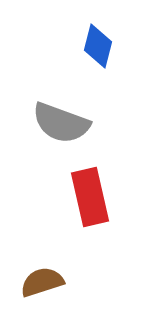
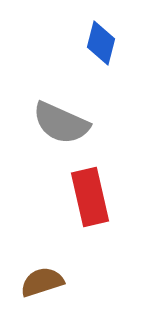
blue diamond: moved 3 px right, 3 px up
gray semicircle: rotated 4 degrees clockwise
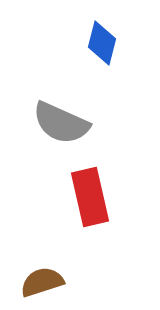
blue diamond: moved 1 px right
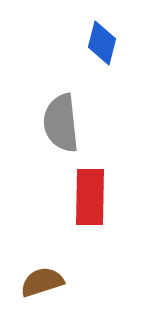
gray semicircle: rotated 60 degrees clockwise
red rectangle: rotated 14 degrees clockwise
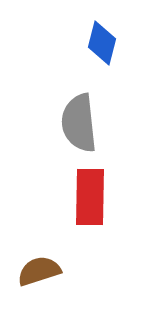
gray semicircle: moved 18 px right
brown semicircle: moved 3 px left, 11 px up
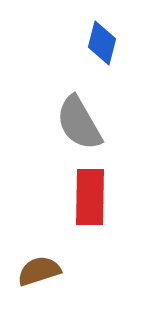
gray semicircle: rotated 24 degrees counterclockwise
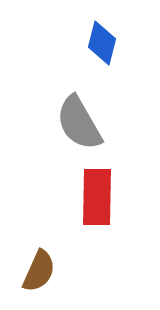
red rectangle: moved 7 px right
brown semicircle: rotated 132 degrees clockwise
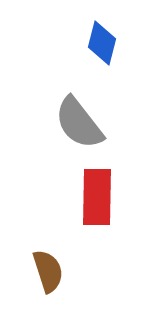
gray semicircle: rotated 8 degrees counterclockwise
brown semicircle: moved 9 px right; rotated 42 degrees counterclockwise
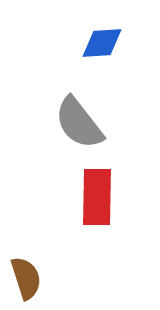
blue diamond: rotated 72 degrees clockwise
brown semicircle: moved 22 px left, 7 px down
